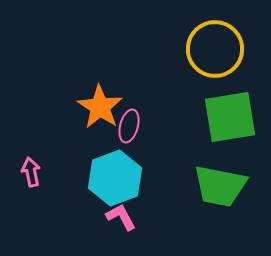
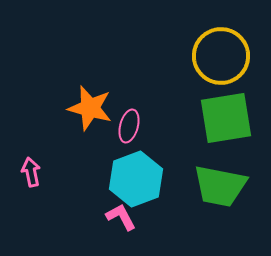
yellow circle: moved 6 px right, 7 px down
orange star: moved 10 px left, 1 px down; rotated 18 degrees counterclockwise
green square: moved 4 px left, 1 px down
cyan hexagon: moved 21 px right, 1 px down
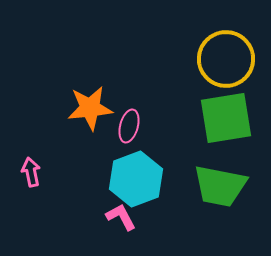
yellow circle: moved 5 px right, 3 px down
orange star: rotated 21 degrees counterclockwise
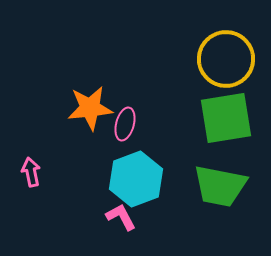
pink ellipse: moved 4 px left, 2 px up
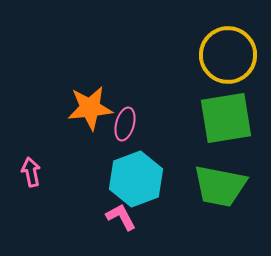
yellow circle: moved 2 px right, 4 px up
